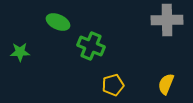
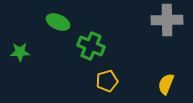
yellow pentagon: moved 6 px left, 4 px up
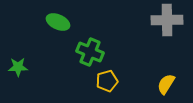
green cross: moved 1 px left, 6 px down
green star: moved 2 px left, 15 px down
yellow semicircle: rotated 10 degrees clockwise
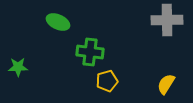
green cross: rotated 16 degrees counterclockwise
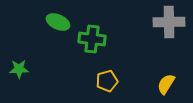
gray cross: moved 2 px right, 2 px down
green cross: moved 2 px right, 13 px up
green star: moved 1 px right, 2 px down
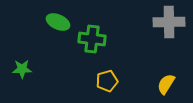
green star: moved 3 px right
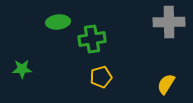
green ellipse: rotated 30 degrees counterclockwise
green cross: rotated 16 degrees counterclockwise
yellow pentagon: moved 6 px left, 4 px up
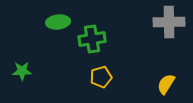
green star: moved 2 px down
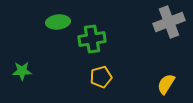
gray cross: rotated 20 degrees counterclockwise
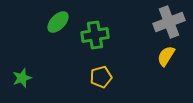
green ellipse: rotated 40 degrees counterclockwise
green cross: moved 3 px right, 4 px up
green star: moved 7 px down; rotated 18 degrees counterclockwise
yellow semicircle: moved 28 px up
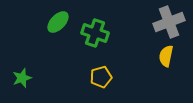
green cross: moved 2 px up; rotated 28 degrees clockwise
yellow semicircle: rotated 20 degrees counterclockwise
